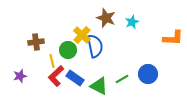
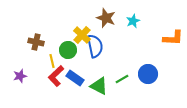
cyan star: moved 1 px right, 1 px up
brown cross: rotated 21 degrees clockwise
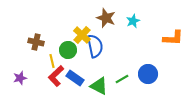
purple star: moved 2 px down
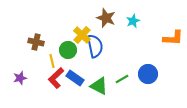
red L-shape: moved 2 px down
